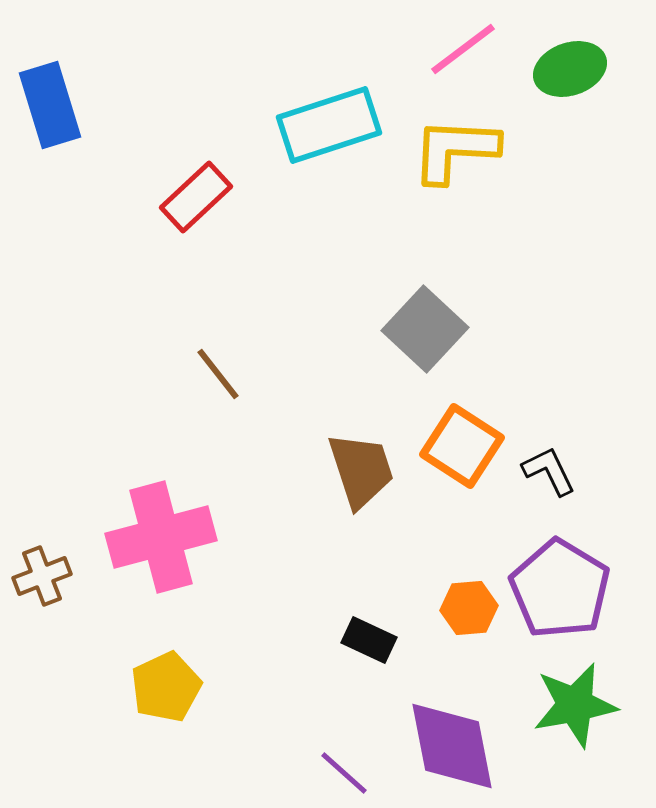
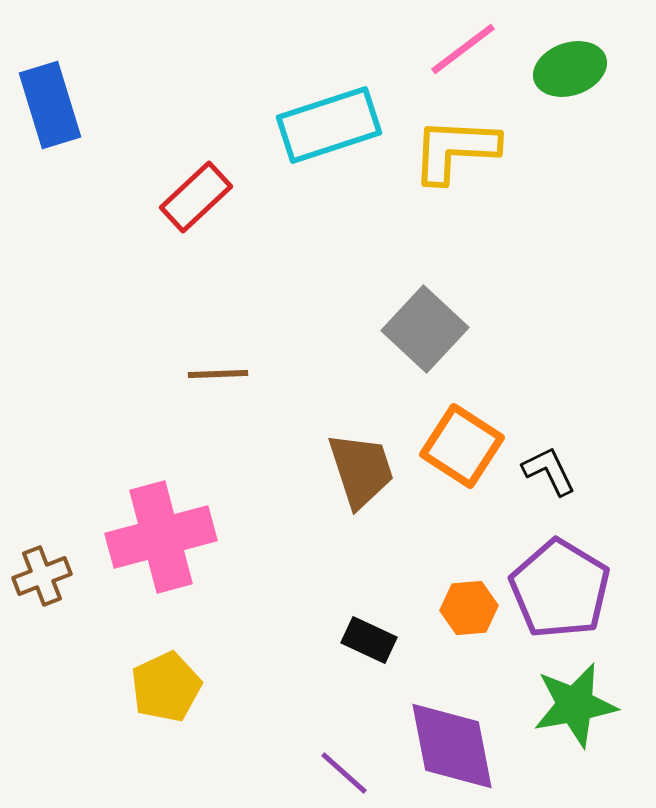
brown line: rotated 54 degrees counterclockwise
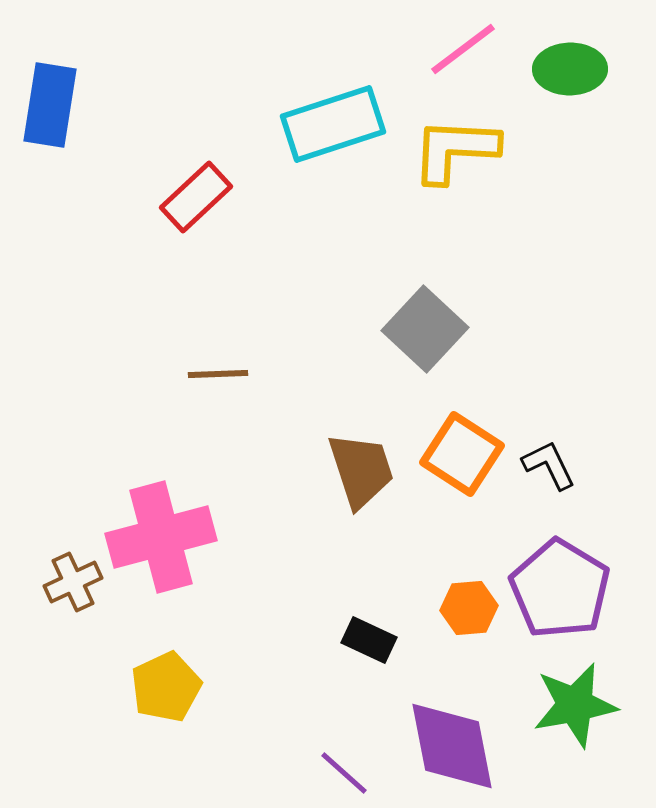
green ellipse: rotated 18 degrees clockwise
blue rectangle: rotated 26 degrees clockwise
cyan rectangle: moved 4 px right, 1 px up
orange square: moved 8 px down
black L-shape: moved 6 px up
brown cross: moved 31 px right, 6 px down; rotated 4 degrees counterclockwise
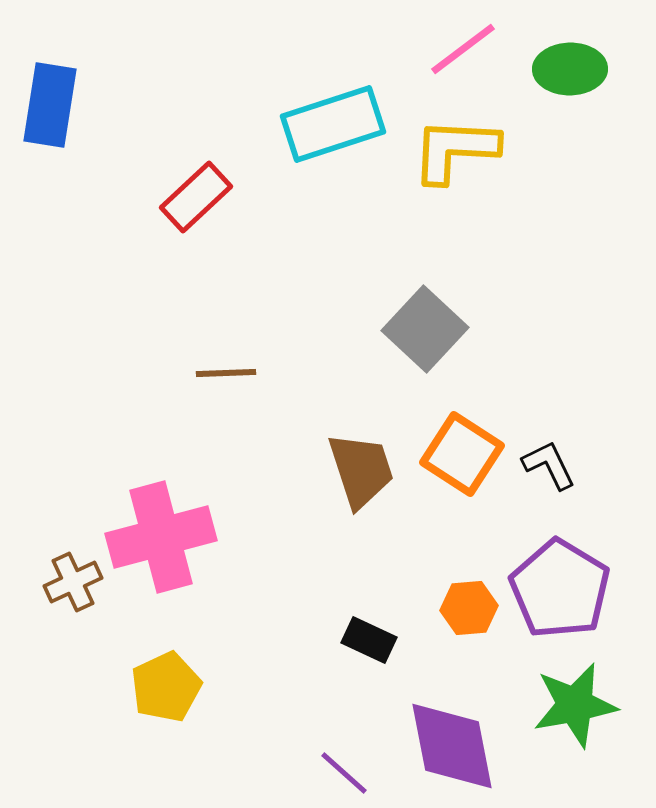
brown line: moved 8 px right, 1 px up
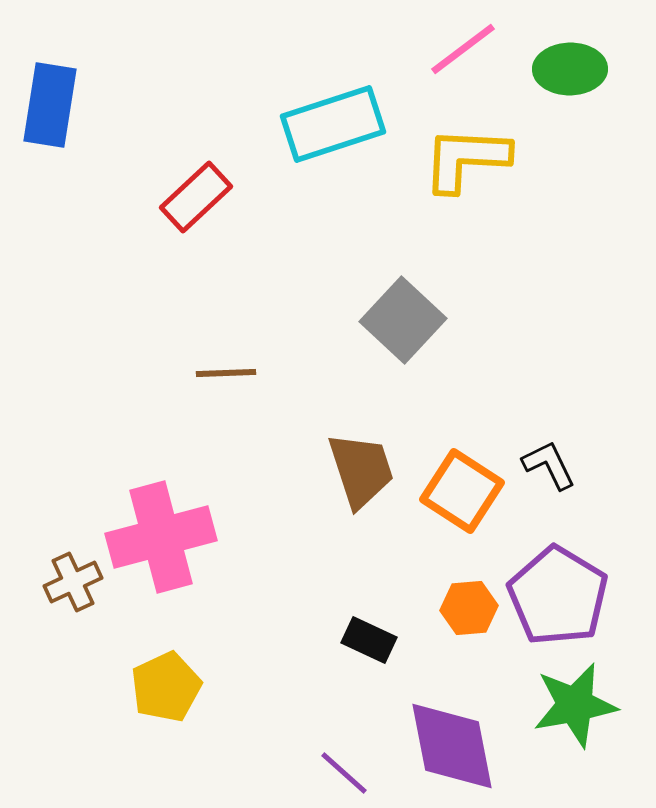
yellow L-shape: moved 11 px right, 9 px down
gray square: moved 22 px left, 9 px up
orange square: moved 37 px down
purple pentagon: moved 2 px left, 7 px down
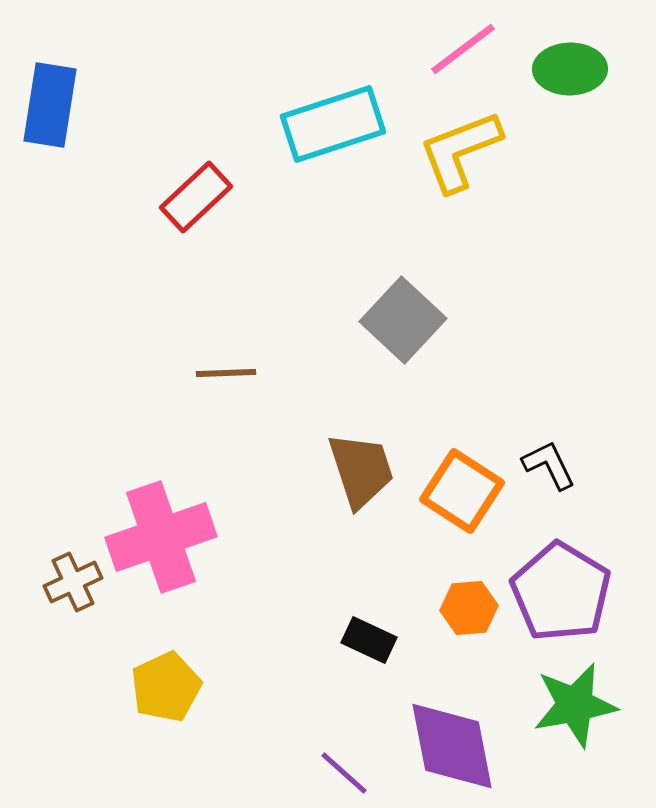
yellow L-shape: moved 6 px left, 8 px up; rotated 24 degrees counterclockwise
pink cross: rotated 4 degrees counterclockwise
purple pentagon: moved 3 px right, 4 px up
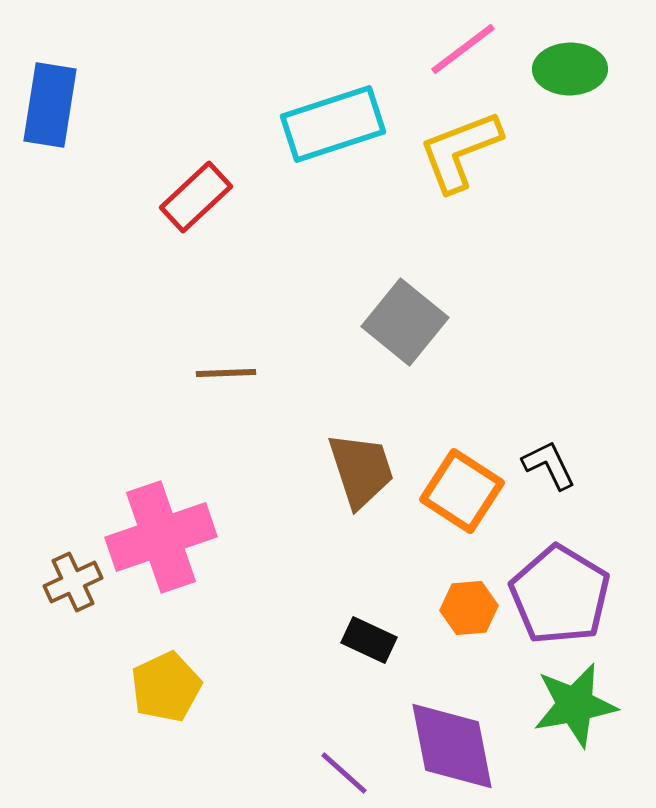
gray square: moved 2 px right, 2 px down; rotated 4 degrees counterclockwise
purple pentagon: moved 1 px left, 3 px down
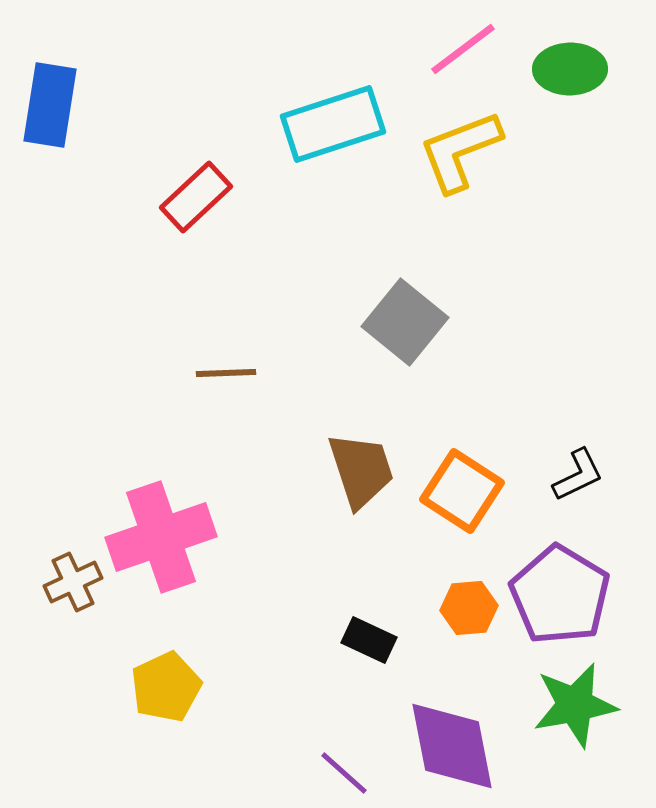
black L-shape: moved 29 px right, 10 px down; rotated 90 degrees clockwise
